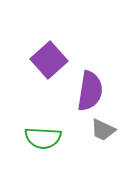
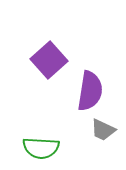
green semicircle: moved 2 px left, 10 px down
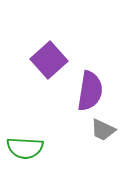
green semicircle: moved 16 px left
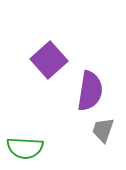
gray trapezoid: rotated 84 degrees clockwise
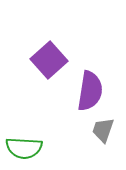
green semicircle: moved 1 px left
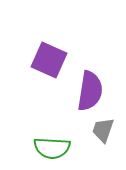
purple square: rotated 24 degrees counterclockwise
green semicircle: moved 28 px right
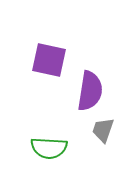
purple square: rotated 12 degrees counterclockwise
green semicircle: moved 3 px left
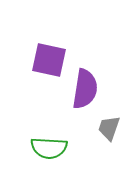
purple semicircle: moved 5 px left, 2 px up
gray trapezoid: moved 6 px right, 2 px up
